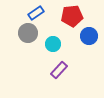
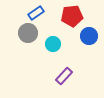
purple rectangle: moved 5 px right, 6 px down
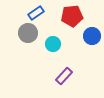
blue circle: moved 3 px right
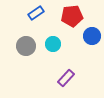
gray circle: moved 2 px left, 13 px down
purple rectangle: moved 2 px right, 2 px down
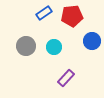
blue rectangle: moved 8 px right
blue circle: moved 5 px down
cyan circle: moved 1 px right, 3 px down
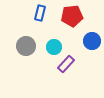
blue rectangle: moved 4 px left; rotated 42 degrees counterclockwise
purple rectangle: moved 14 px up
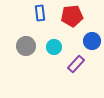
blue rectangle: rotated 21 degrees counterclockwise
purple rectangle: moved 10 px right
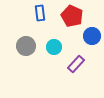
red pentagon: rotated 30 degrees clockwise
blue circle: moved 5 px up
